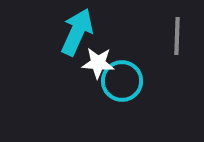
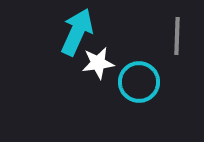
white star: rotated 12 degrees counterclockwise
cyan circle: moved 17 px right, 1 px down
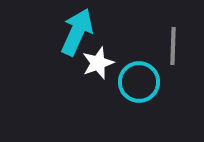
gray line: moved 4 px left, 10 px down
white star: rotated 12 degrees counterclockwise
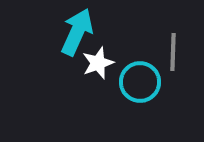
gray line: moved 6 px down
cyan circle: moved 1 px right
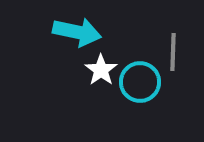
cyan arrow: rotated 78 degrees clockwise
white star: moved 3 px right, 7 px down; rotated 16 degrees counterclockwise
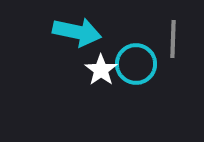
gray line: moved 13 px up
cyan circle: moved 4 px left, 18 px up
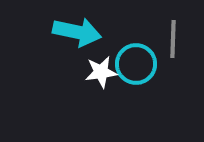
white star: moved 2 px down; rotated 28 degrees clockwise
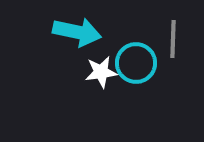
cyan circle: moved 1 px up
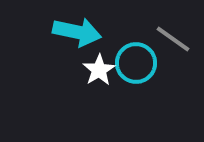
gray line: rotated 57 degrees counterclockwise
white star: moved 2 px left, 2 px up; rotated 24 degrees counterclockwise
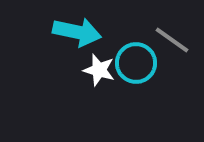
gray line: moved 1 px left, 1 px down
white star: rotated 24 degrees counterclockwise
